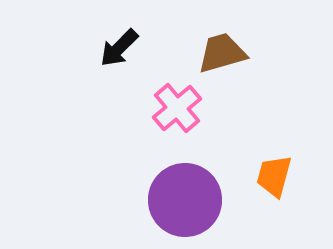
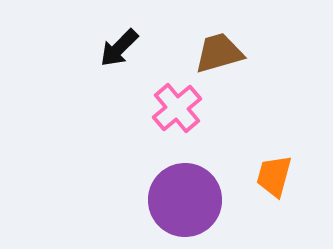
brown trapezoid: moved 3 px left
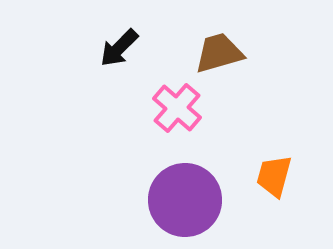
pink cross: rotated 9 degrees counterclockwise
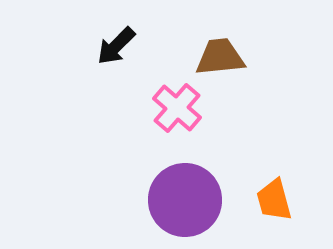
black arrow: moved 3 px left, 2 px up
brown trapezoid: moved 1 px right, 4 px down; rotated 10 degrees clockwise
orange trapezoid: moved 24 px down; rotated 30 degrees counterclockwise
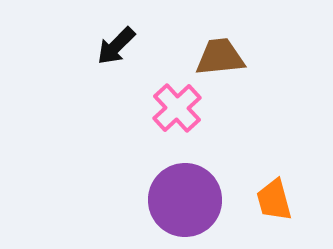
pink cross: rotated 6 degrees clockwise
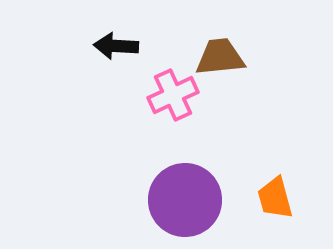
black arrow: rotated 48 degrees clockwise
pink cross: moved 4 px left, 13 px up; rotated 18 degrees clockwise
orange trapezoid: moved 1 px right, 2 px up
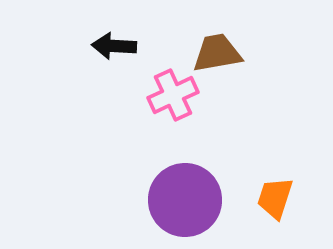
black arrow: moved 2 px left
brown trapezoid: moved 3 px left, 4 px up; rotated 4 degrees counterclockwise
orange trapezoid: rotated 33 degrees clockwise
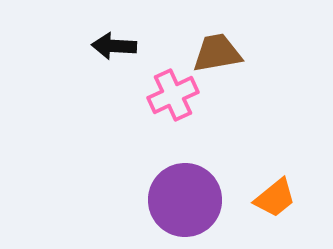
orange trapezoid: rotated 147 degrees counterclockwise
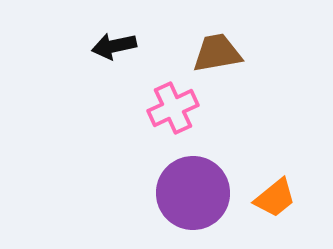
black arrow: rotated 15 degrees counterclockwise
pink cross: moved 13 px down
purple circle: moved 8 px right, 7 px up
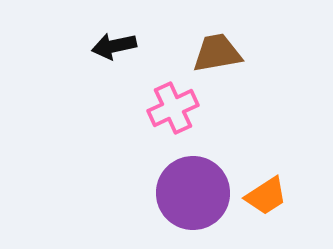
orange trapezoid: moved 9 px left, 2 px up; rotated 6 degrees clockwise
